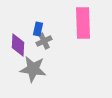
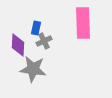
blue rectangle: moved 2 px left, 1 px up
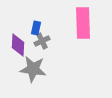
gray cross: moved 2 px left
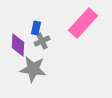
pink rectangle: rotated 44 degrees clockwise
